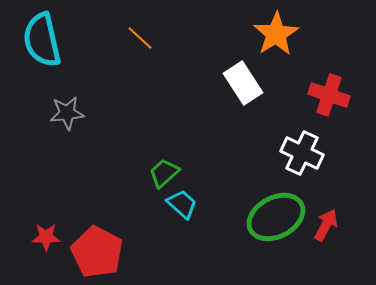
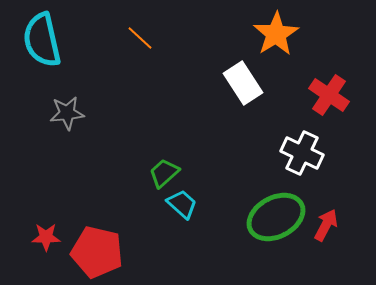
red cross: rotated 15 degrees clockwise
red pentagon: rotated 15 degrees counterclockwise
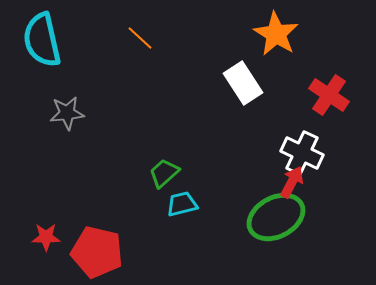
orange star: rotated 9 degrees counterclockwise
cyan trapezoid: rotated 56 degrees counterclockwise
red arrow: moved 34 px left, 43 px up
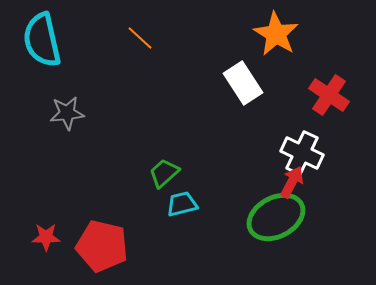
red pentagon: moved 5 px right, 6 px up
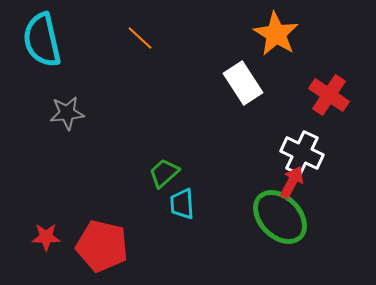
cyan trapezoid: rotated 80 degrees counterclockwise
green ellipse: moved 4 px right; rotated 74 degrees clockwise
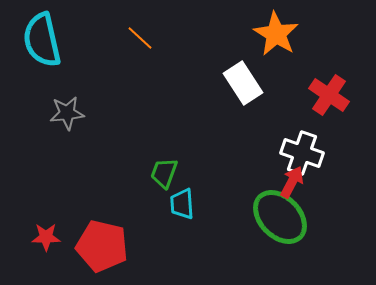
white cross: rotated 6 degrees counterclockwise
green trapezoid: rotated 28 degrees counterclockwise
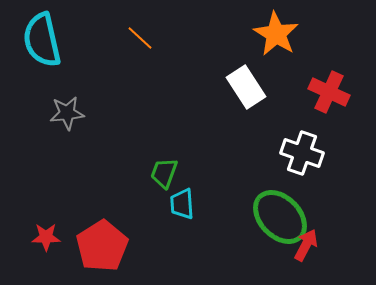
white rectangle: moved 3 px right, 4 px down
red cross: moved 3 px up; rotated 9 degrees counterclockwise
red arrow: moved 14 px right, 63 px down
red pentagon: rotated 27 degrees clockwise
